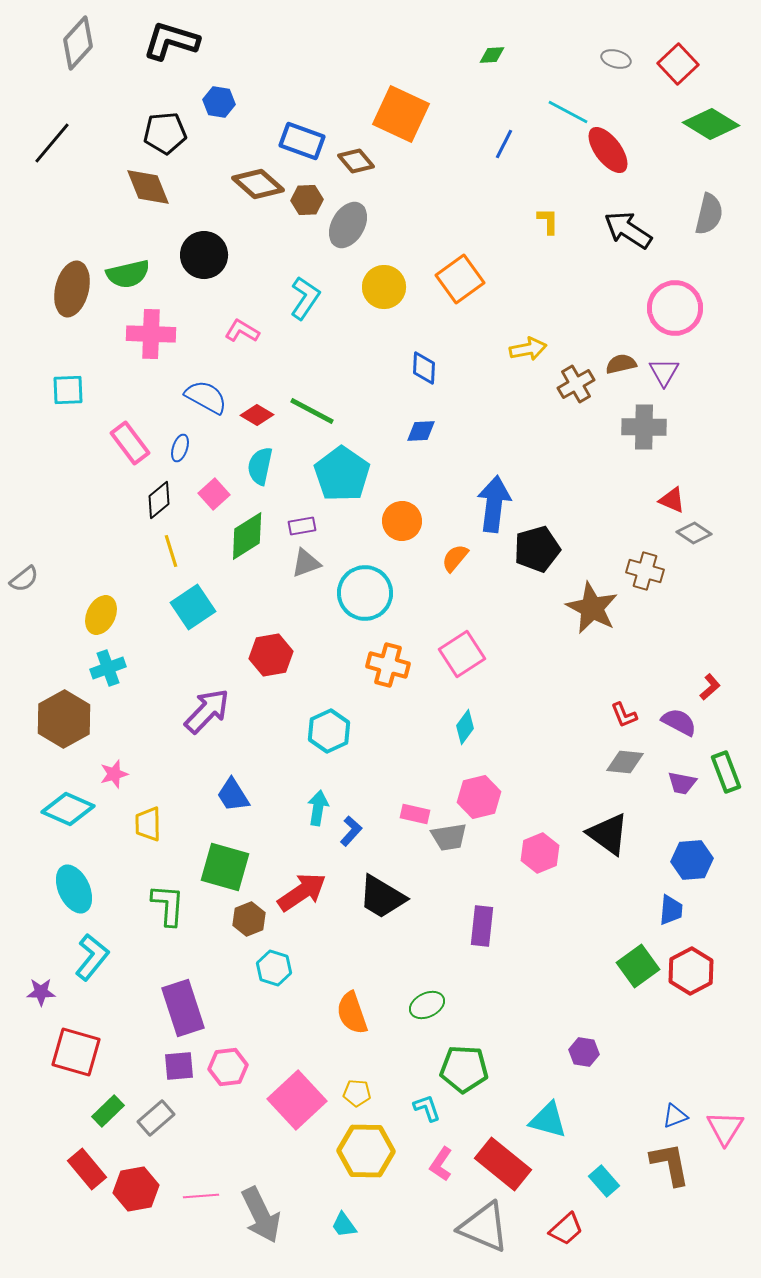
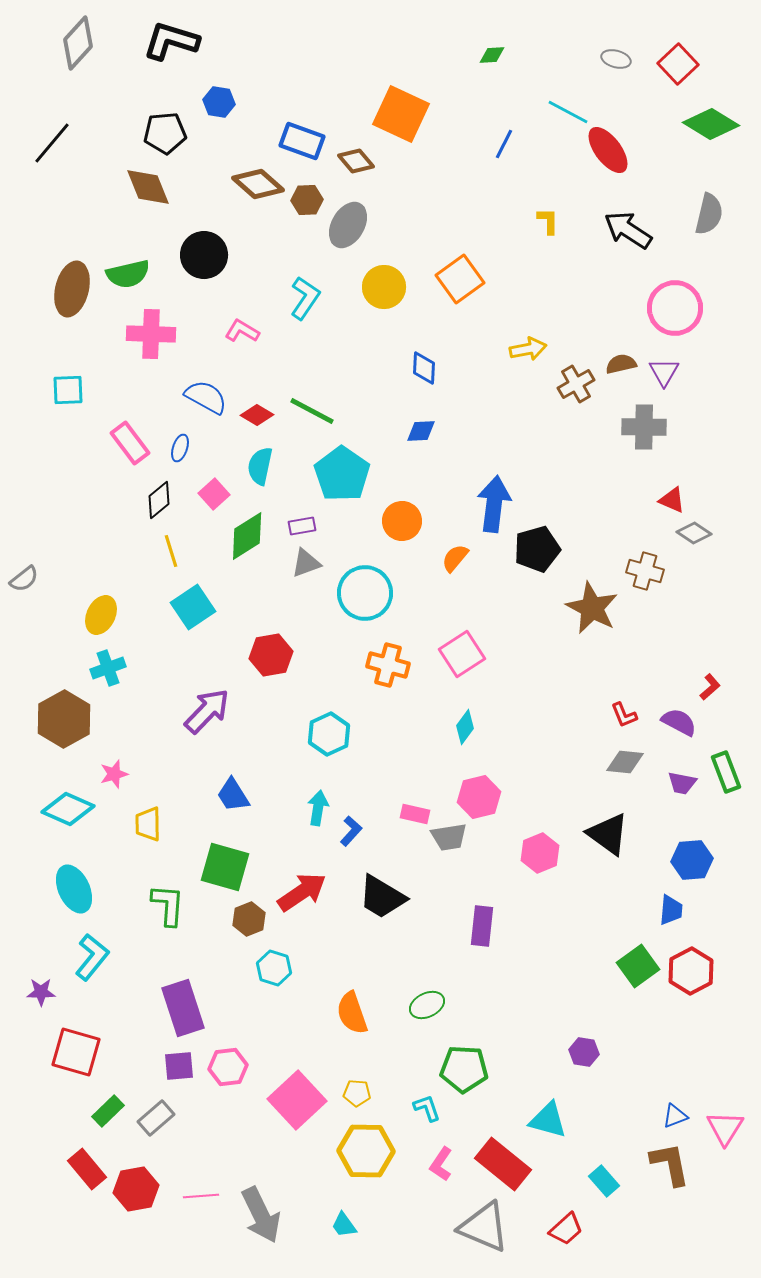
cyan hexagon at (329, 731): moved 3 px down
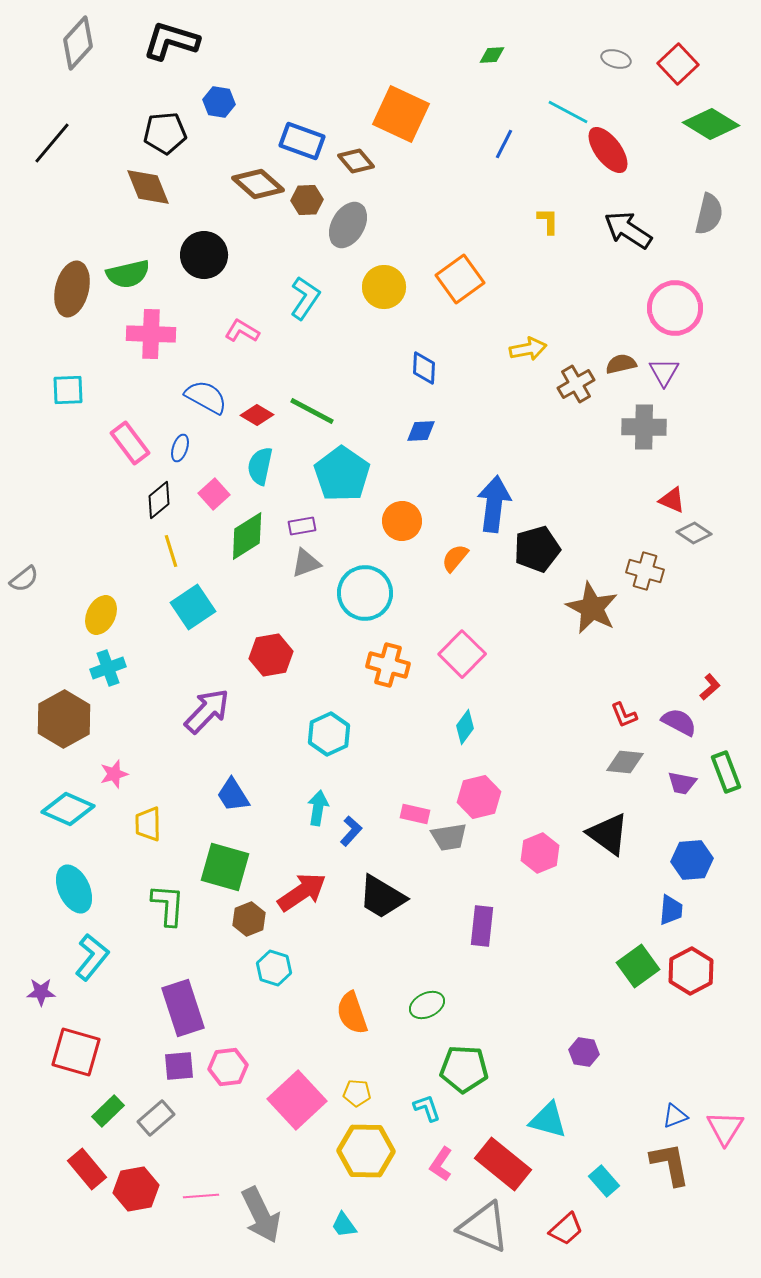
pink square at (462, 654): rotated 12 degrees counterclockwise
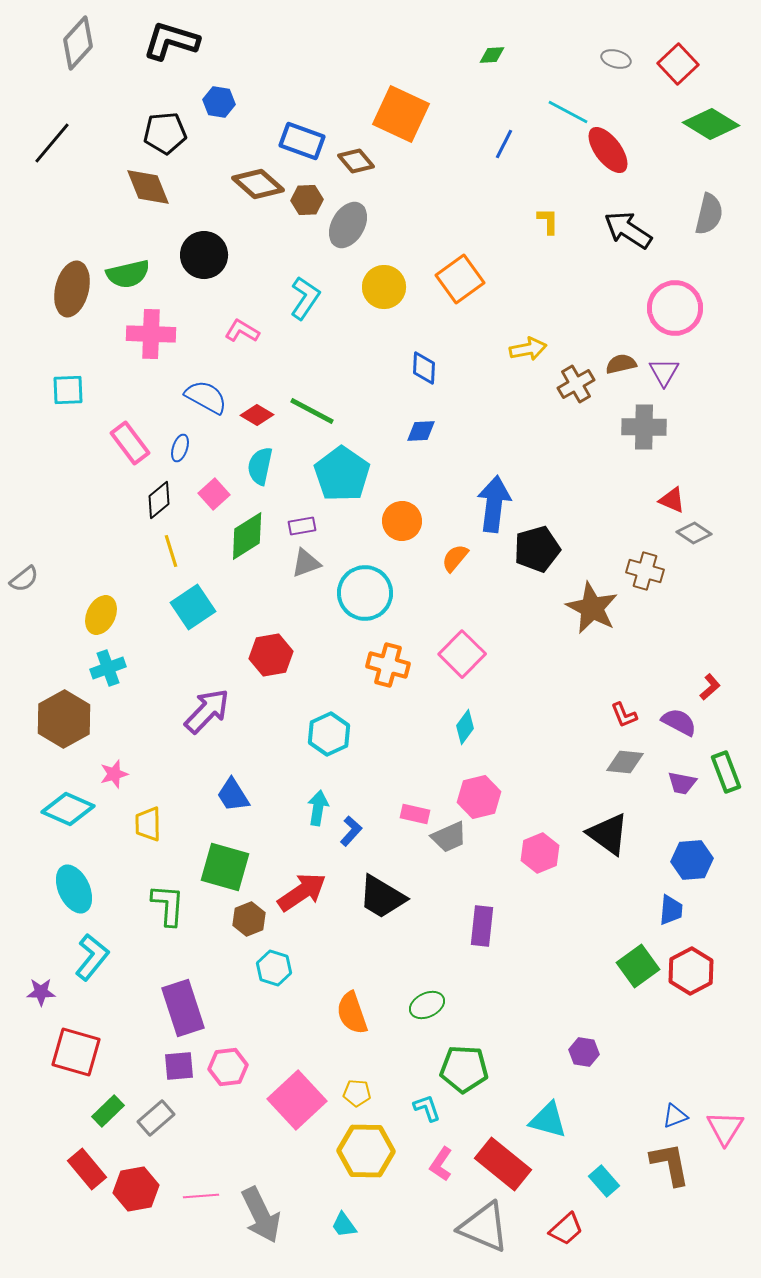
gray trapezoid at (449, 837): rotated 15 degrees counterclockwise
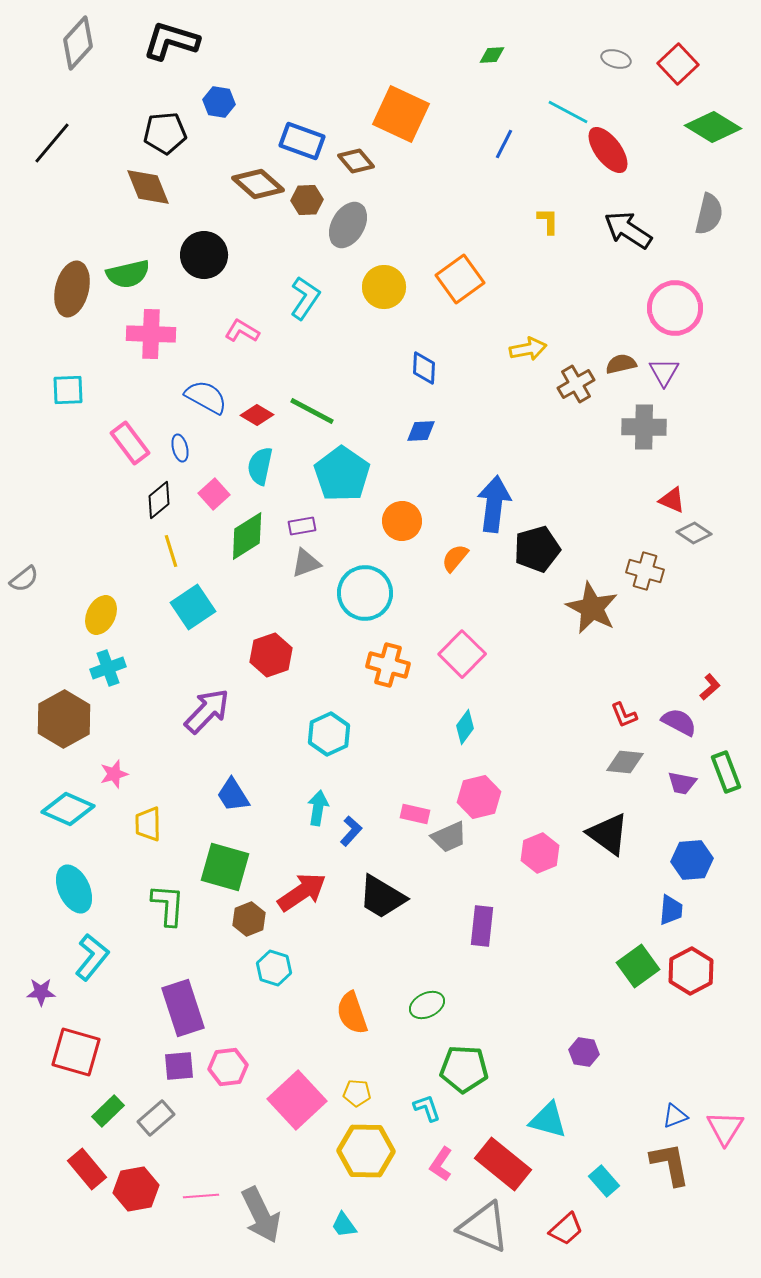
green diamond at (711, 124): moved 2 px right, 3 px down
blue ellipse at (180, 448): rotated 32 degrees counterclockwise
red hexagon at (271, 655): rotated 9 degrees counterclockwise
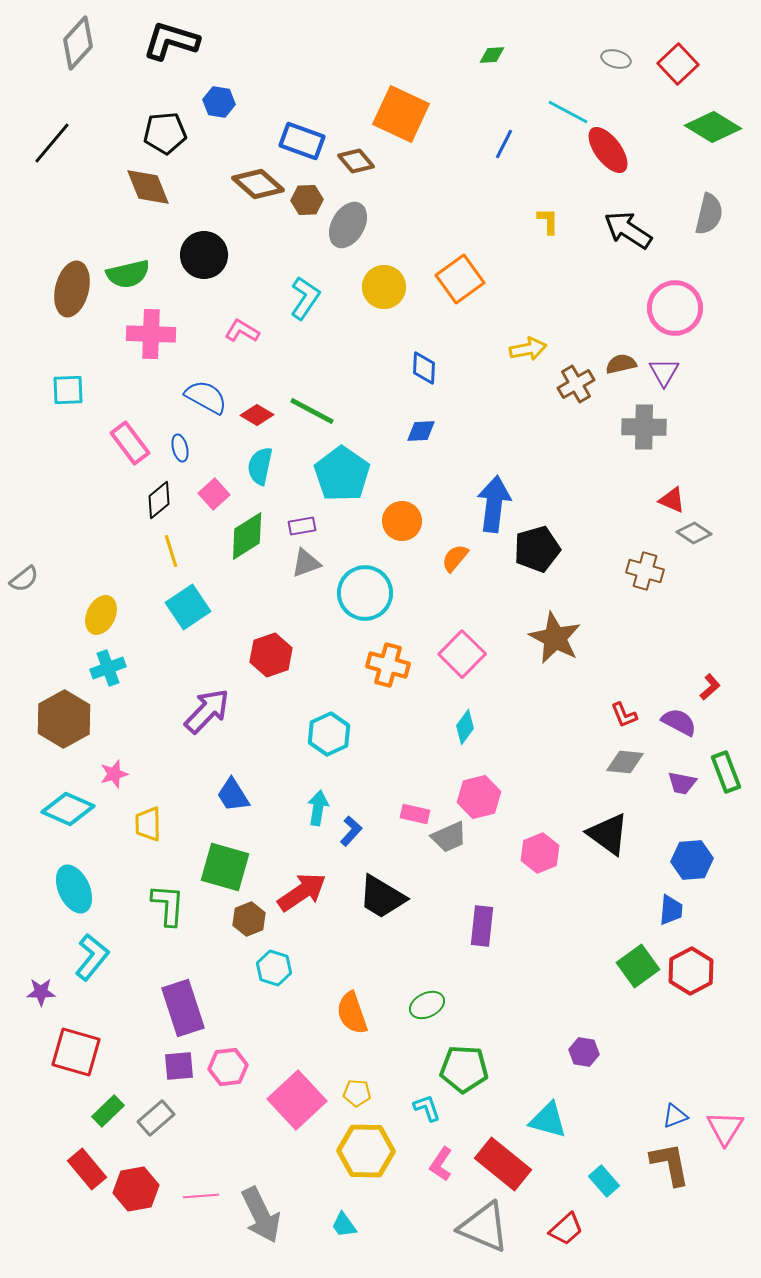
cyan square at (193, 607): moved 5 px left
brown star at (592, 608): moved 37 px left, 30 px down
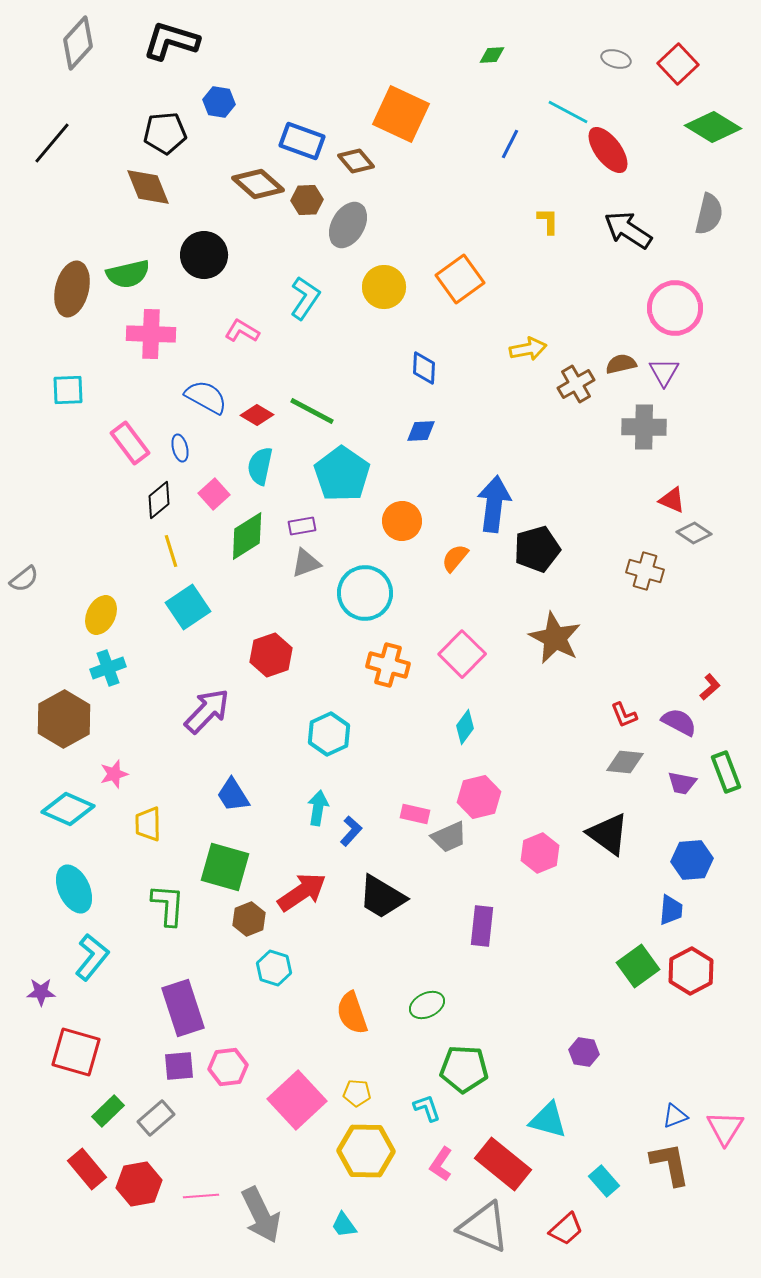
blue line at (504, 144): moved 6 px right
red hexagon at (136, 1189): moved 3 px right, 5 px up
